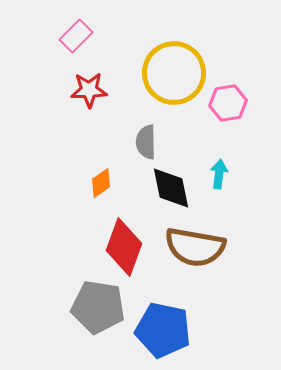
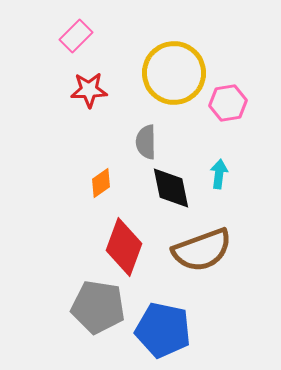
brown semicircle: moved 7 px right, 3 px down; rotated 30 degrees counterclockwise
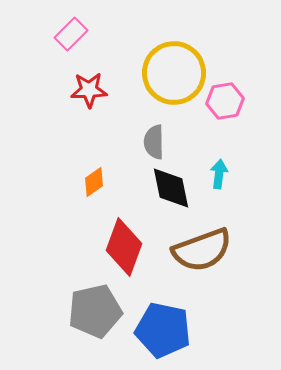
pink rectangle: moved 5 px left, 2 px up
pink hexagon: moved 3 px left, 2 px up
gray semicircle: moved 8 px right
orange diamond: moved 7 px left, 1 px up
gray pentagon: moved 3 px left, 4 px down; rotated 22 degrees counterclockwise
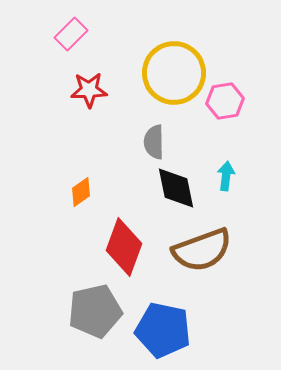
cyan arrow: moved 7 px right, 2 px down
orange diamond: moved 13 px left, 10 px down
black diamond: moved 5 px right
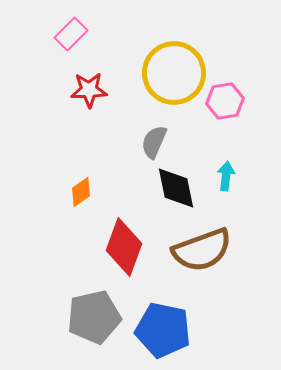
gray semicircle: rotated 24 degrees clockwise
gray pentagon: moved 1 px left, 6 px down
